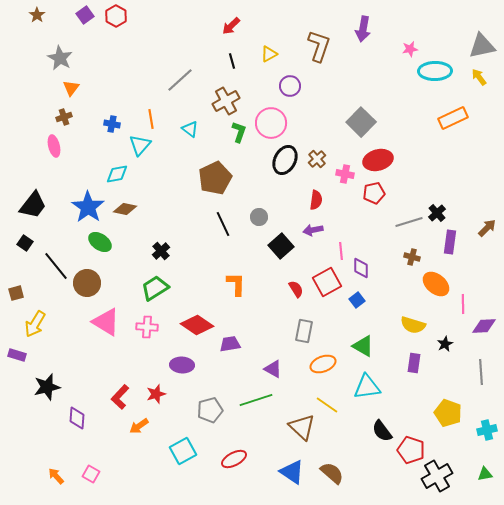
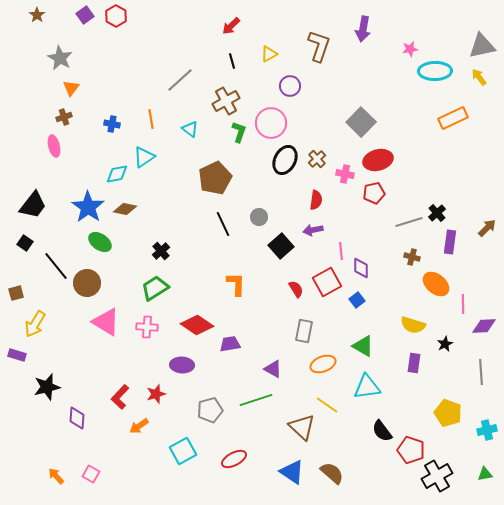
cyan triangle at (140, 145): moved 4 px right, 12 px down; rotated 15 degrees clockwise
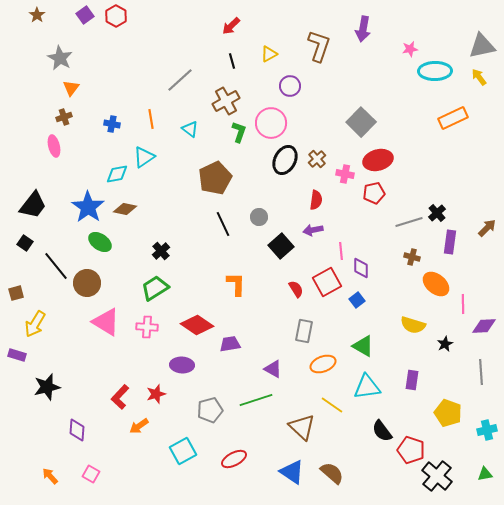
purple rectangle at (414, 363): moved 2 px left, 17 px down
yellow line at (327, 405): moved 5 px right
purple diamond at (77, 418): moved 12 px down
orange arrow at (56, 476): moved 6 px left
black cross at (437, 476): rotated 20 degrees counterclockwise
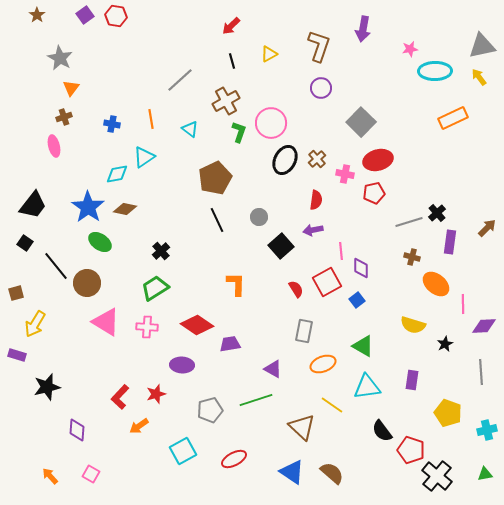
red hexagon at (116, 16): rotated 20 degrees counterclockwise
purple circle at (290, 86): moved 31 px right, 2 px down
black line at (223, 224): moved 6 px left, 4 px up
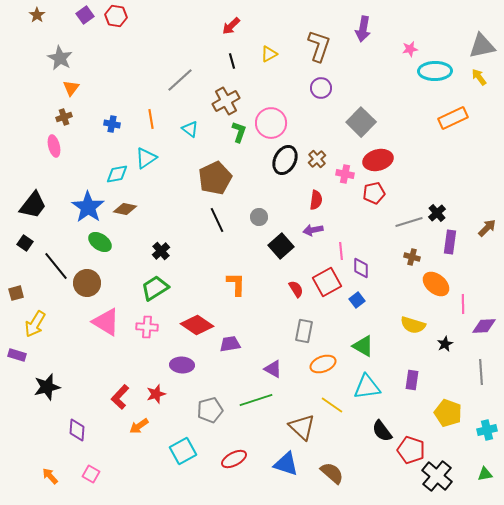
cyan triangle at (144, 157): moved 2 px right, 1 px down
blue triangle at (292, 472): moved 6 px left, 8 px up; rotated 16 degrees counterclockwise
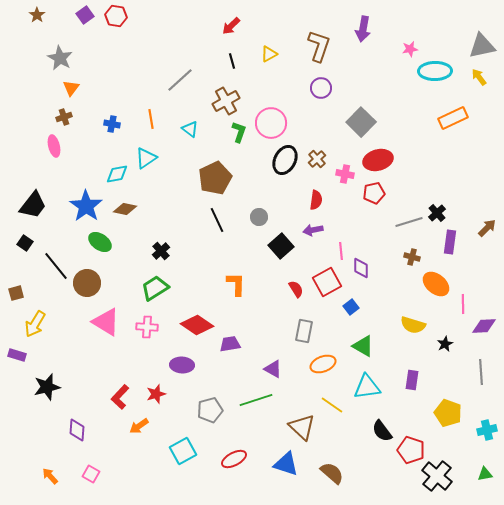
blue star at (88, 207): moved 2 px left, 1 px up
blue square at (357, 300): moved 6 px left, 7 px down
